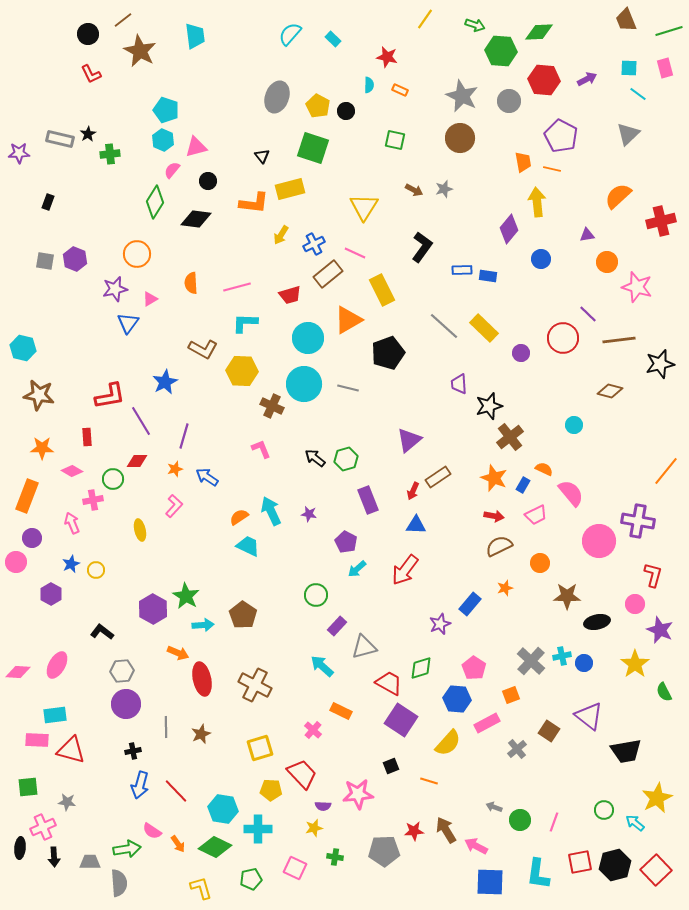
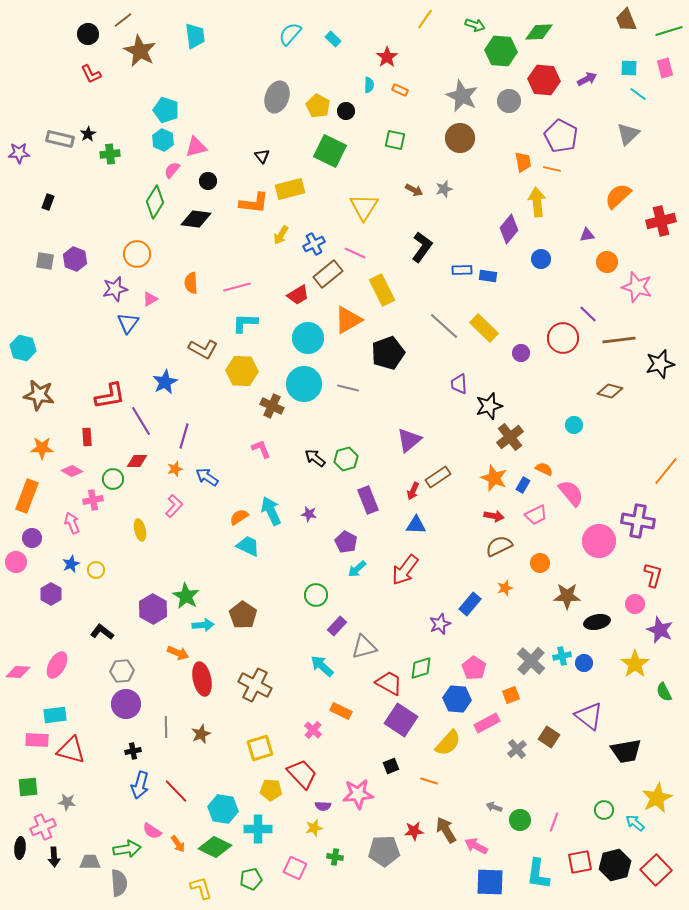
red star at (387, 57): rotated 25 degrees clockwise
green square at (313, 148): moved 17 px right, 3 px down; rotated 8 degrees clockwise
red trapezoid at (290, 295): moved 8 px right; rotated 15 degrees counterclockwise
brown square at (549, 731): moved 6 px down
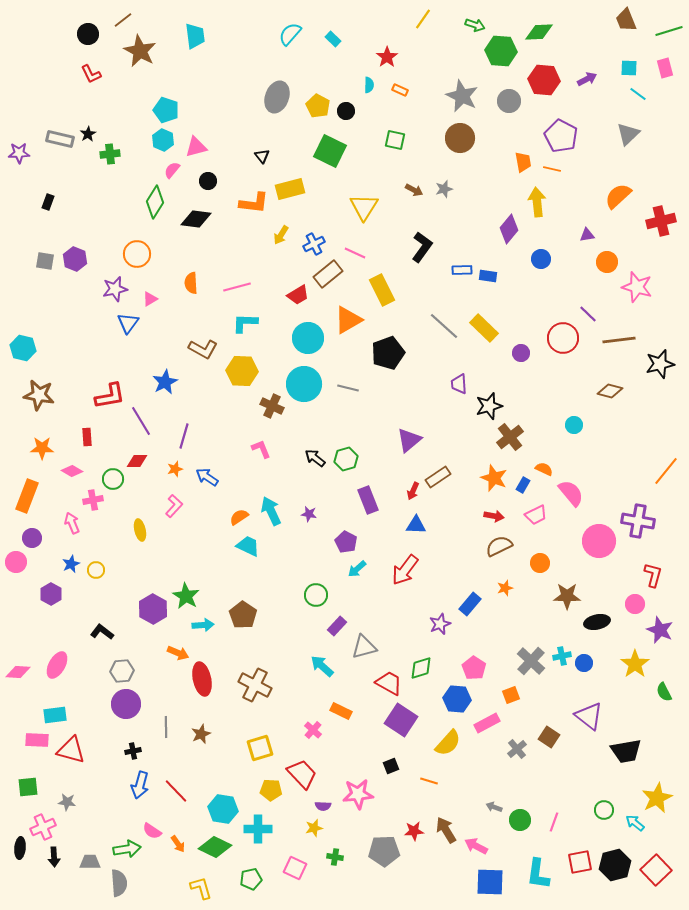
yellow line at (425, 19): moved 2 px left
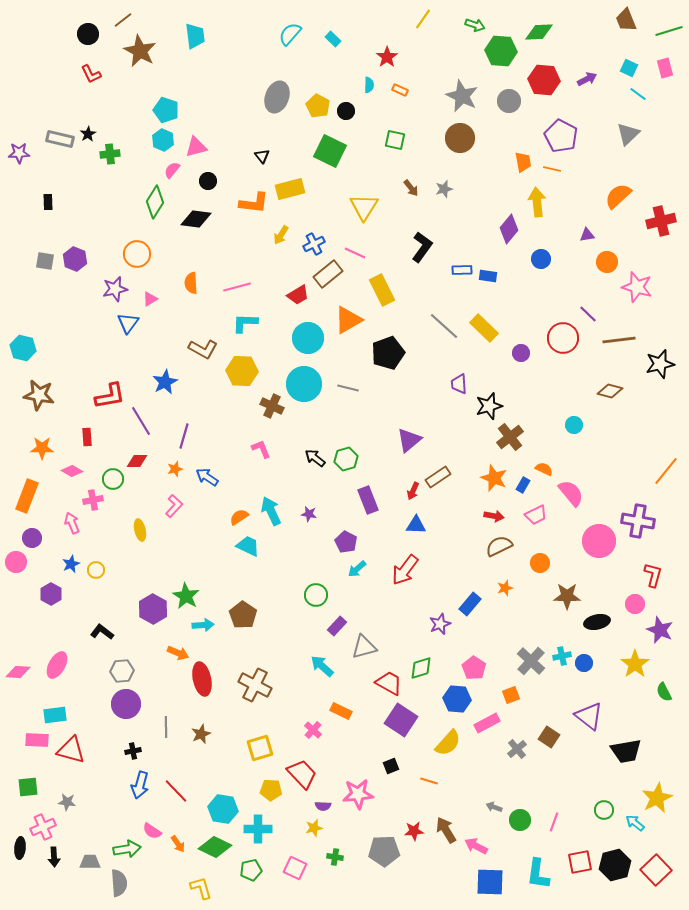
cyan square at (629, 68): rotated 24 degrees clockwise
brown arrow at (414, 190): moved 3 px left, 2 px up; rotated 24 degrees clockwise
black rectangle at (48, 202): rotated 21 degrees counterclockwise
green pentagon at (251, 879): moved 9 px up
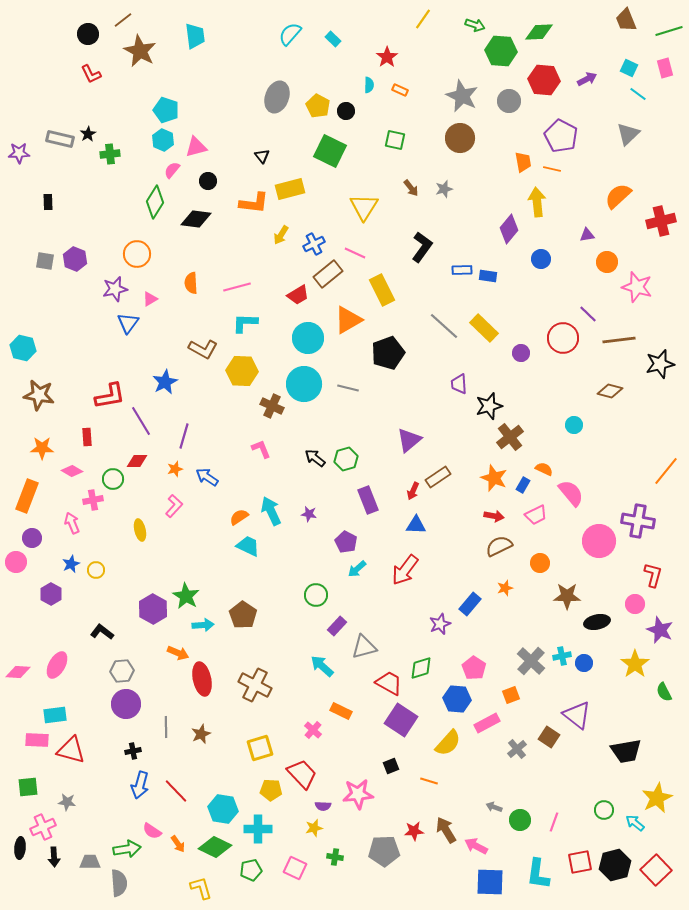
purple triangle at (589, 716): moved 12 px left, 1 px up
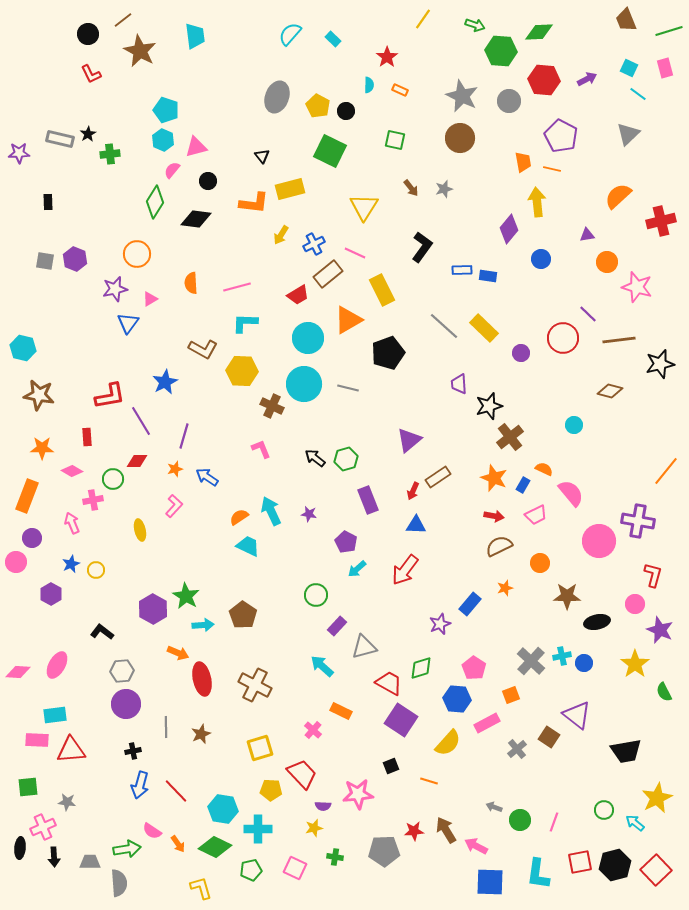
red triangle at (71, 750): rotated 20 degrees counterclockwise
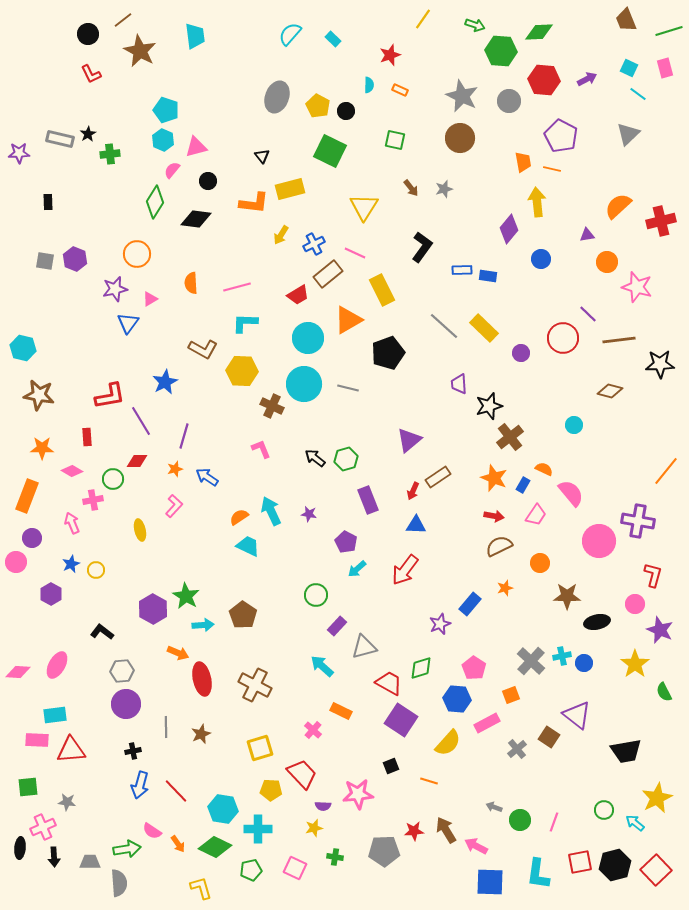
red star at (387, 57): moved 3 px right, 2 px up; rotated 15 degrees clockwise
orange semicircle at (618, 196): moved 10 px down
black star at (660, 364): rotated 12 degrees clockwise
pink trapezoid at (536, 515): rotated 30 degrees counterclockwise
